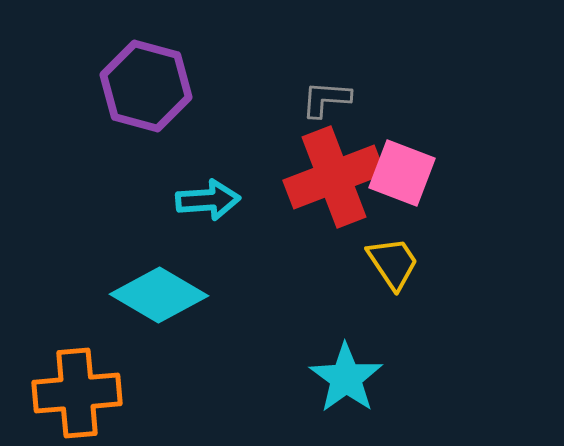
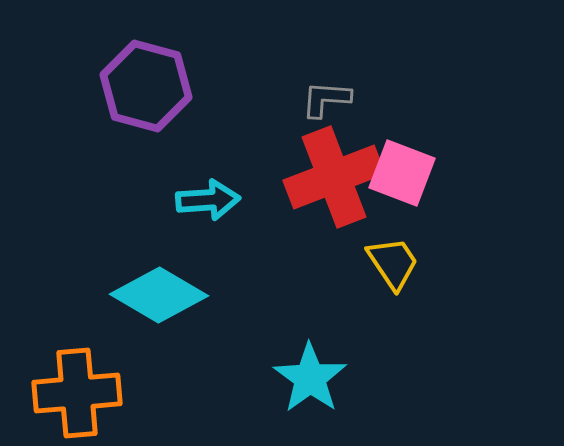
cyan star: moved 36 px left
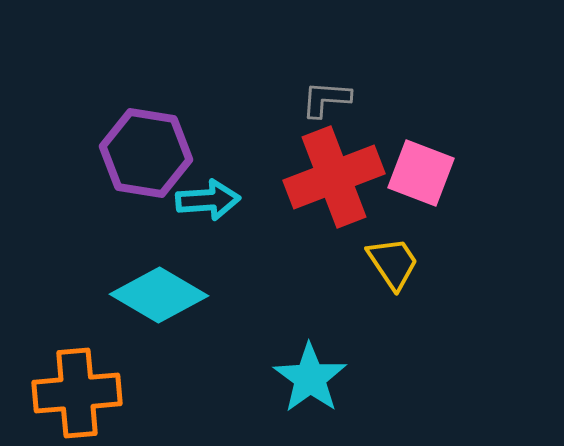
purple hexagon: moved 67 px down; rotated 6 degrees counterclockwise
pink square: moved 19 px right
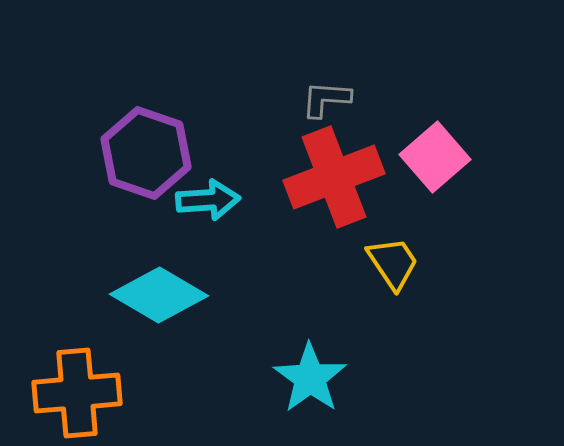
purple hexagon: rotated 10 degrees clockwise
pink square: moved 14 px right, 16 px up; rotated 28 degrees clockwise
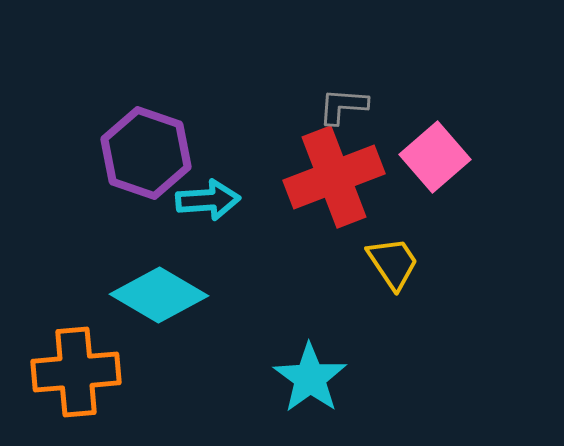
gray L-shape: moved 17 px right, 7 px down
orange cross: moved 1 px left, 21 px up
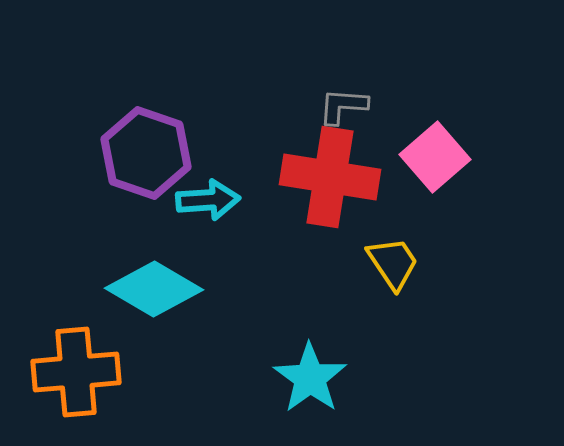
red cross: moved 4 px left; rotated 30 degrees clockwise
cyan diamond: moved 5 px left, 6 px up
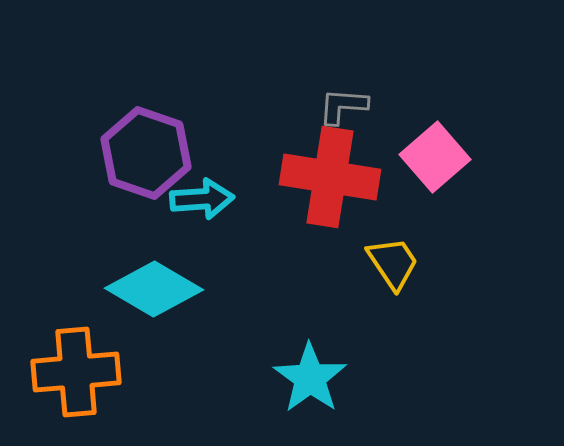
cyan arrow: moved 6 px left, 1 px up
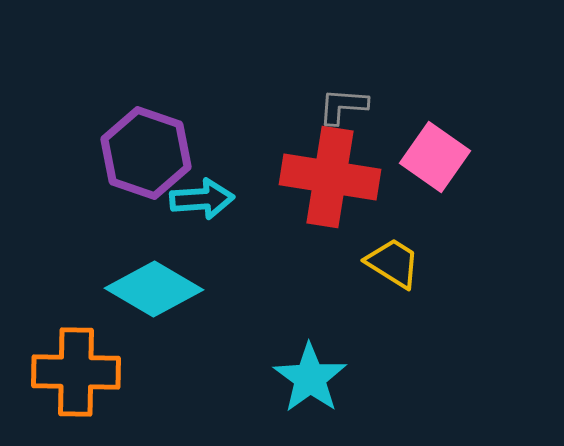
pink square: rotated 14 degrees counterclockwise
yellow trapezoid: rotated 24 degrees counterclockwise
orange cross: rotated 6 degrees clockwise
